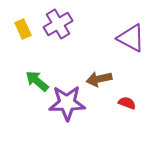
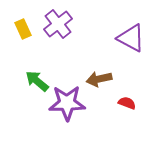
purple cross: rotated 8 degrees counterclockwise
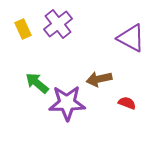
green arrow: moved 2 px down
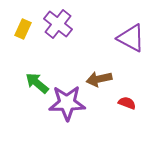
purple cross: rotated 12 degrees counterclockwise
yellow rectangle: rotated 48 degrees clockwise
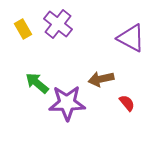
yellow rectangle: rotated 54 degrees counterclockwise
brown arrow: moved 2 px right
red semicircle: rotated 30 degrees clockwise
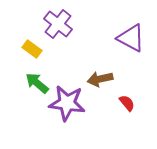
yellow rectangle: moved 9 px right, 20 px down; rotated 24 degrees counterclockwise
brown arrow: moved 1 px left
purple star: rotated 9 degrees clockwise
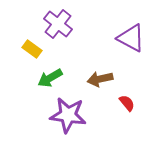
green arrow: moved 13 px right, 5 px up; rotated 70 degrees counterclockwise
purple star: moved 1 px right, 12 px down
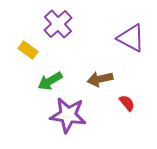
purple cross: rotated 8 degrees clockwise
yellow rectangle: moved 4 px left, 1 px down
green arrow: moved 3 px down
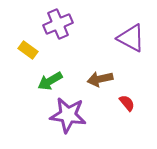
purple cross: rotated 20 degrees clockwise
